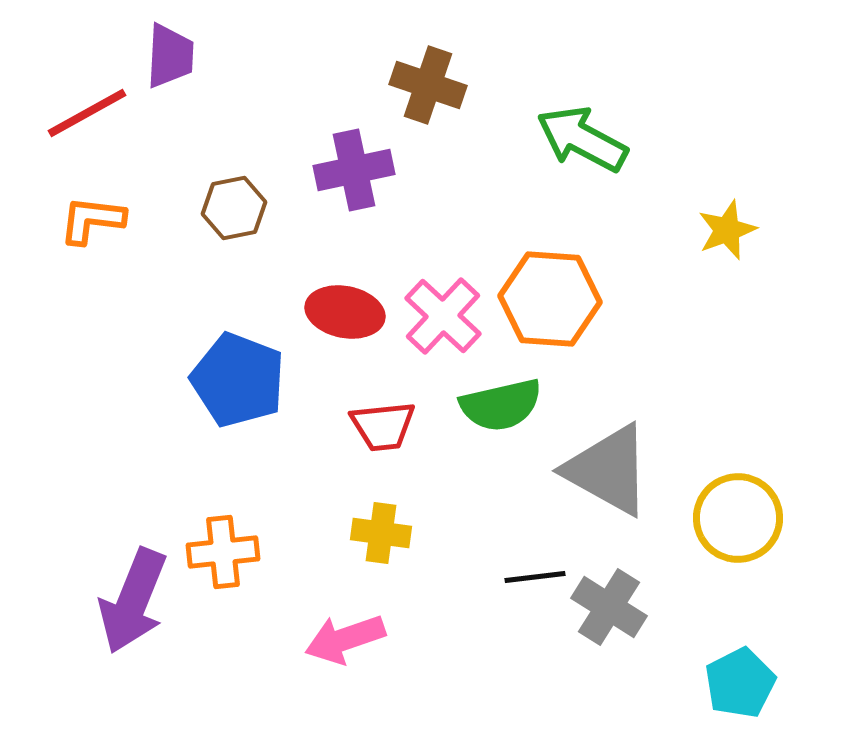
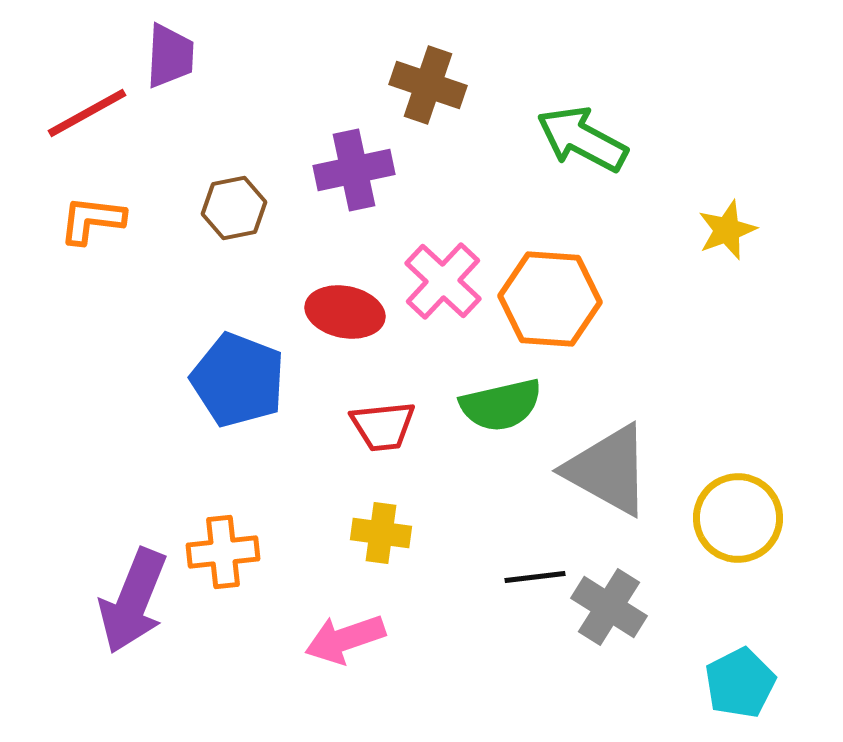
pink cross: moved 35 px up
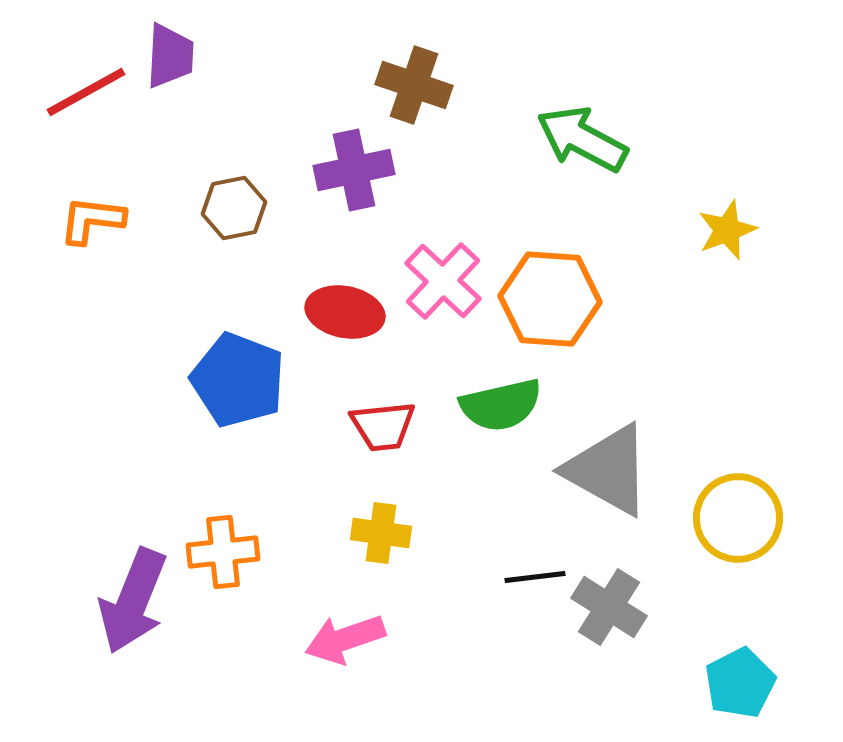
brown cross: moved 14 px left
red line: moved 1 px left, 21 px up
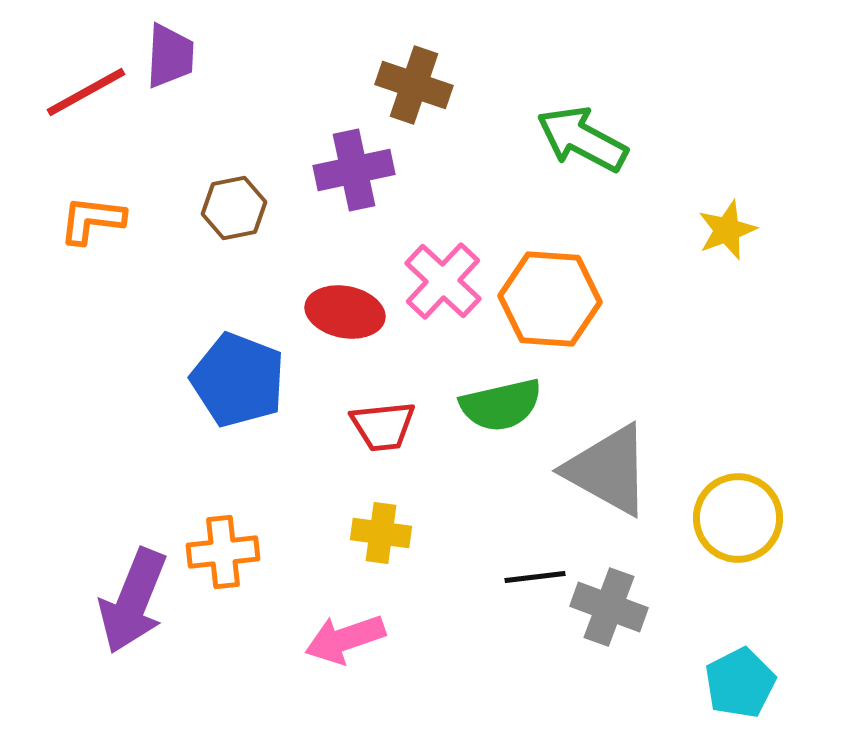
gray cross: rotated 12 degrees counterclockwise
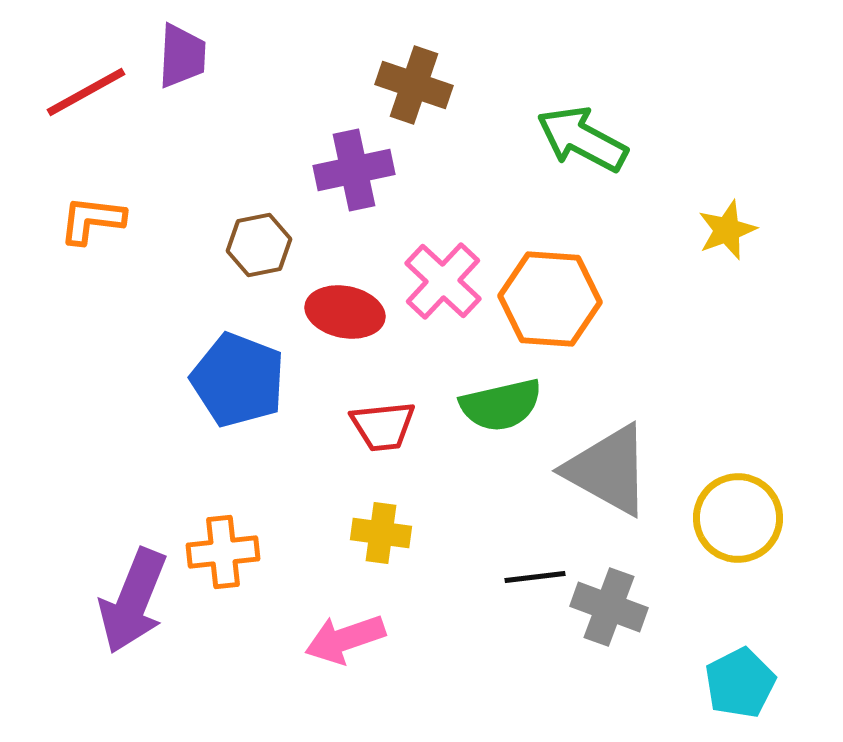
purple trapezoid: moved 12 px right
brown hexagon: moved 25 px right, 37 px down
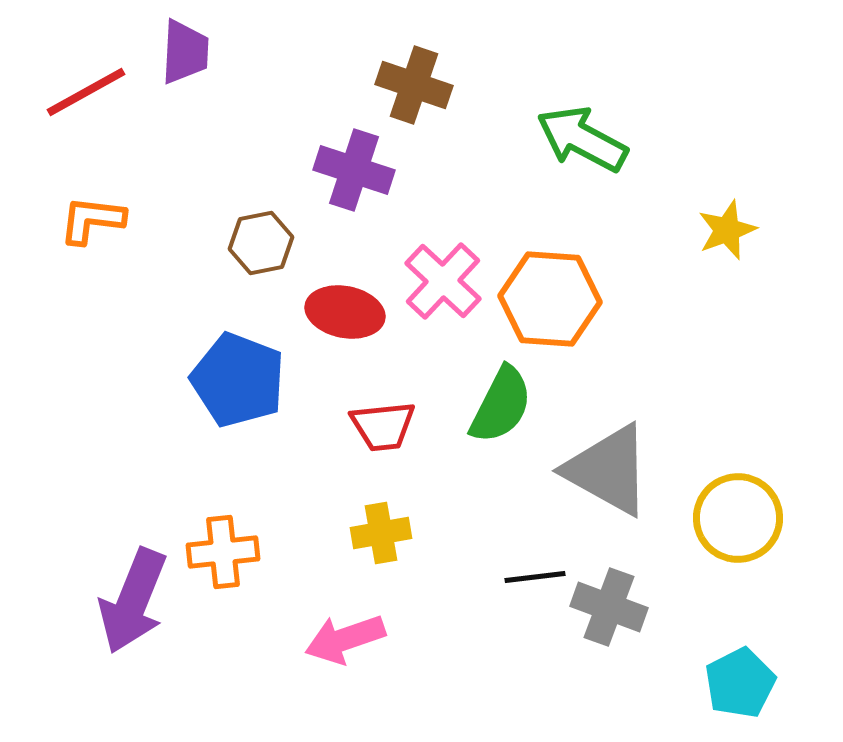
purple trapezoid: moved 3 px right, 4 px up
purple cross: rotated 30 degrees clockwise
brown hexagon: moved 2 px right, 2 px up
green semicircle: rotated 50 degrees counterclockwise
yellow cross: rotated 18 degrees counterclockwise
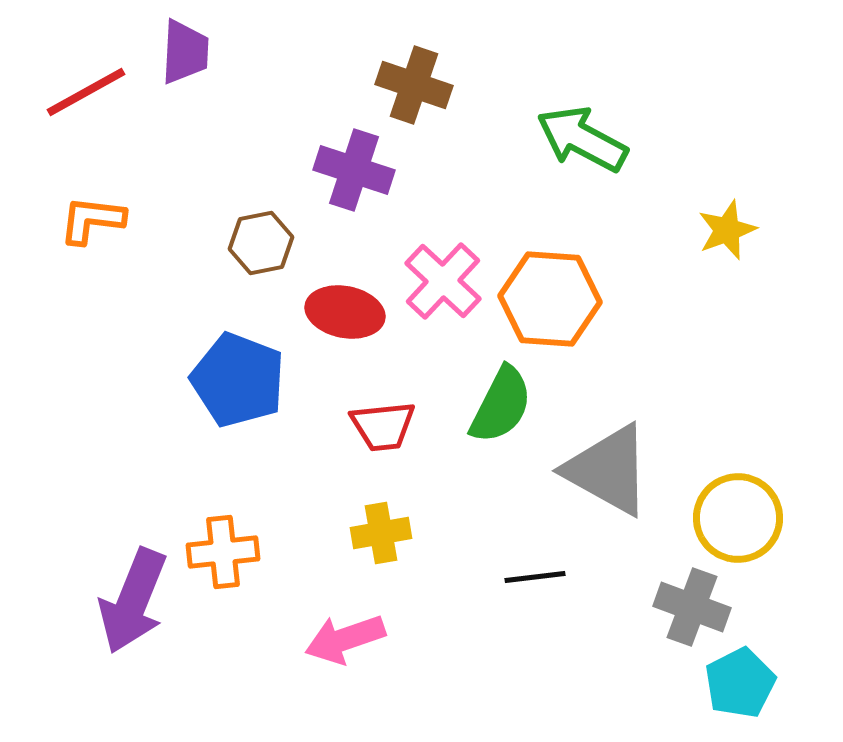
gray cross: moved 83 px right
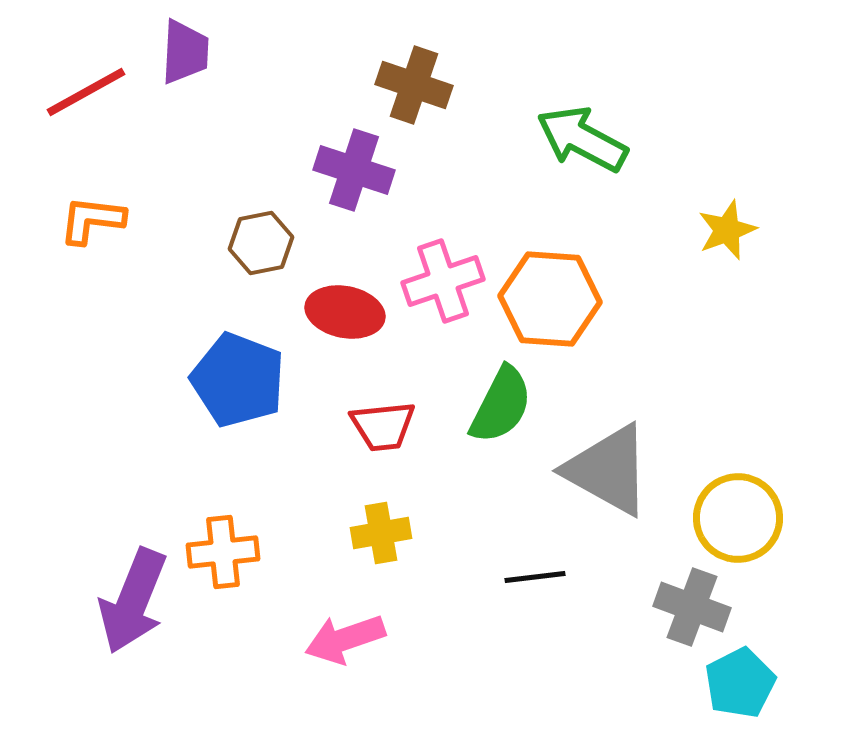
pink cross: rotated 28 degrees clockwise
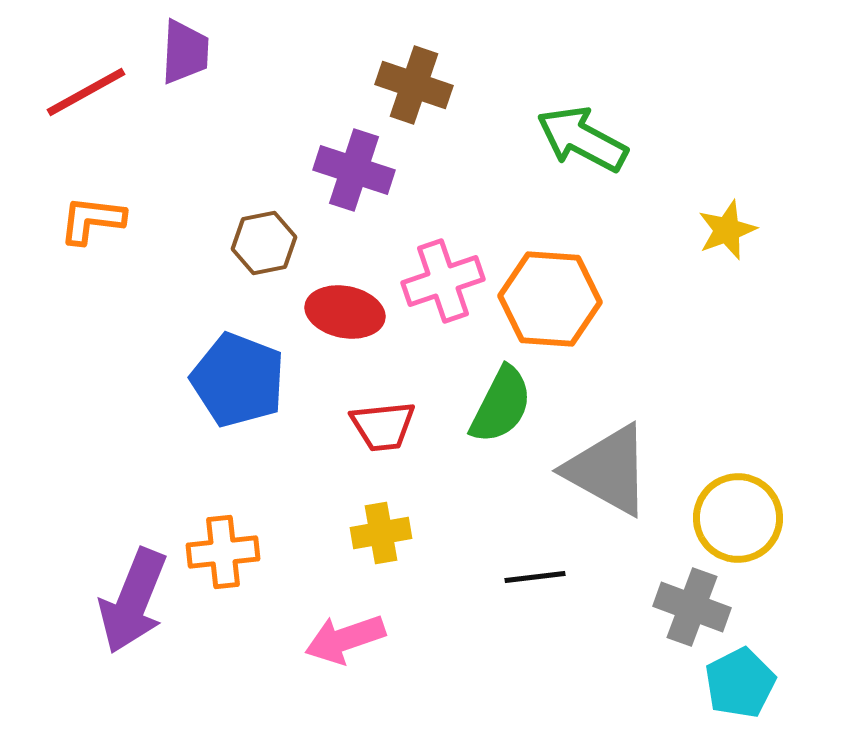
brown hexagon: moved 3 px right
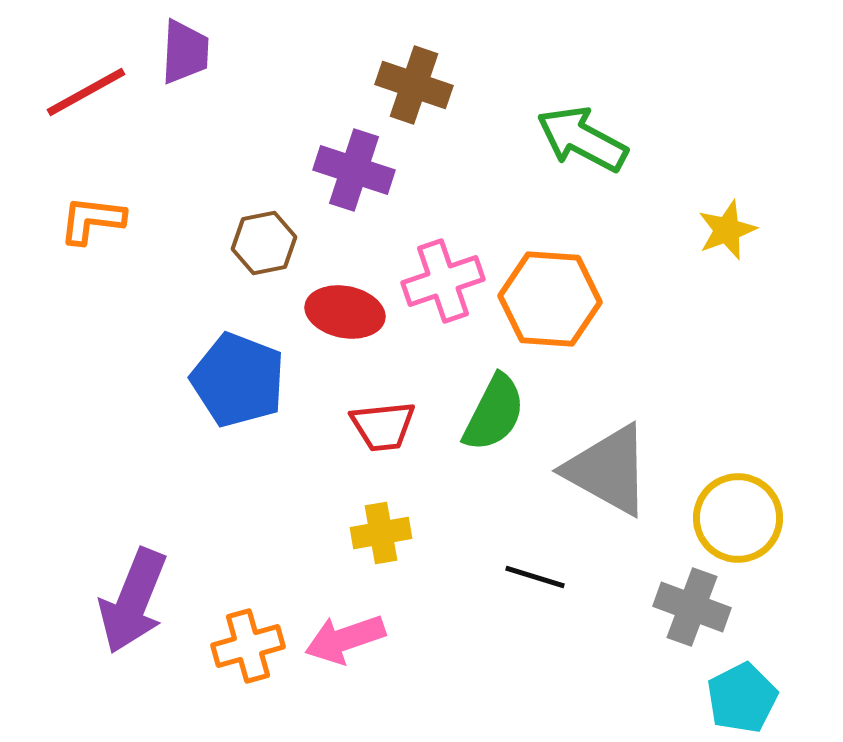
green semicircle: moved 7 px left, 8 px down
orange cross: moved 25 px right, 94 px down; rotated 10 degrees counterclockwise
black line: rotated 24 degrees clockwise
cyan pentagon: moved 2 px right, 15 px down
